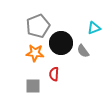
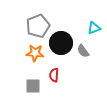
red semicircle: moved 1 px down
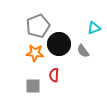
black circle: moved 2 px left, 1 px down
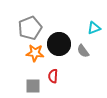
gray pentagon: moved 8 px left, 2 px down
red semicircle: moved 1 px left, 1 px down
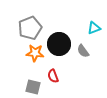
red semicircle: rotated 24 degrees counterclockwise
gray square: moved 1 px down; rotated 14 degrees clockwise
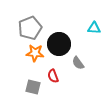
cyan triangle: rotated 24 degrees clockwise
gray semicircle: moved 5 px left, 12 px down
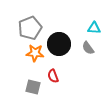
gray semicircle: moved 10 px right, 15 px up
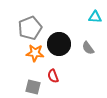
cyan triangle: moved 1 px right, 11 px up
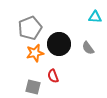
orange star: rotated 18 degrees counterclockwise
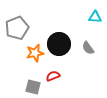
gray pentagon: moved 13 px left
red semicircle: rotated 88 degrees clockwise
